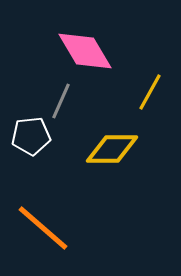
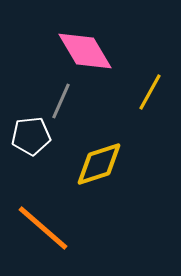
yellow diamond: moved 13 px left, 15 px down; rotated 18 degrees counterclockwise
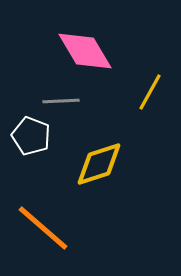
gray line: rotated 63 degrees clockwise
white pentagon: rotated 27 degrees clockwise
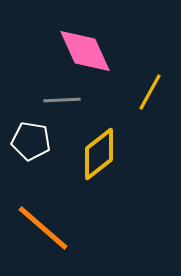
pink diamond: rotated 6 degrees clockwise
gray line: moved 1 px right, 1 px up
white pentagon: moved 5 px down; rotated 12 degrees counterclockwise
yellow diamond: moved 10 px up; rotated 20 degrees counterclockwise
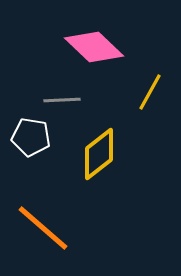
pink diamond: moved 9 px right, 4 px up; rotated 22 degrees counterclockwise
white pentagon: moved 4 px up
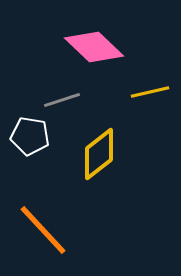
yellow line: rotated 48 degrees clockwise
gray line: rotated 15 degrees counterclockwise
white pentagon: moved 1 px left, 1 px up
orange line: moved 2 px down; rotated 6 degrees clockwise
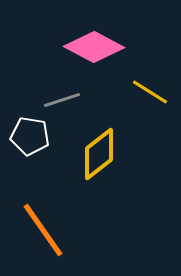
pink diamond: rotated 16 degrees counterclockwise
yellow line: rotated 45 degrees clockwise
orange line: rotated 8 degrees clockwise
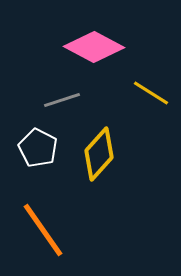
yellow line: moved 1 px right, 1 px down
white pentagon: moved 8 px right, 12 px down; rotated 18 degrees clockwise
yellow diamond: rotated 10 degrees counterclockwise
